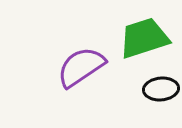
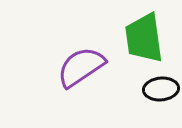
green trapezoid: rotated 80 degrees counterclockwise
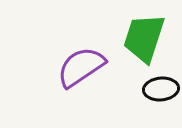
green trapezoid: rotated 26 degrees clockwise
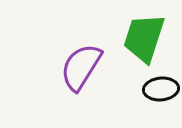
purple semicircle: rotated 24 degrees counterclockwise
